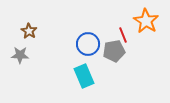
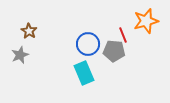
orange star: rotated 25 degrees clockwise
gray pentagon: rotated 15 degrees clockwise
gray star: rotated 24 degrees counterclockwise
cyan rectangle: moved 3 px up
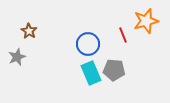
gray pentagon: moved 19 px down
gray star: moved 3 px left, 2 px down
cyan rectangle: moved 7 px right
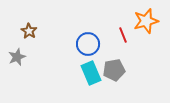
gray pentagon: rotated 15 degrees counterclockwise
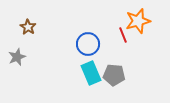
orange star: moved 8 px left
brown star: moved 1 px left, 4 px up
gray pentagon: moved 5 px down; rotated 15 degrees clockwise
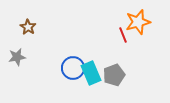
orange star: moved 1 px down
blue circle: moved 15 px left, 24 px down
gray star: rotated 12 degrees clockwise
gray pentagon: rotated 25 degrees counterclockwise
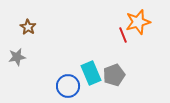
blue circle: moved 5 px left, 18 px down
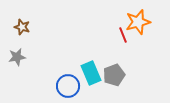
brown star: moved 6 px left; rotated 14 degrees counterclockwise
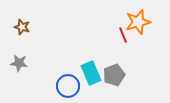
gray star: moved 2 px right, 6 px down; rotated 18 degrees clockwise
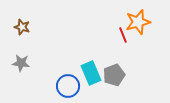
gray star: moved 2 px right
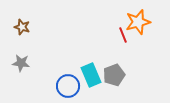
cyan rectangle: moved 2 px down
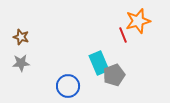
orange star: moved 1 px up
brown star: moved 1 px left, 10 px down
gray star: rotated 12 degrees counterclockwise
cyan rectangle: moved 8 px right, 12 px up
